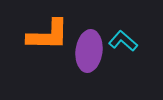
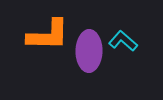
purple ellipse: rotated 6 degrees counterclockwise
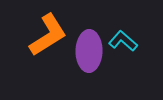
orange L-shape: rotated 33 degrees counterclockwise
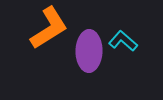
orange L-shape: moved 1 px right, 7 px up
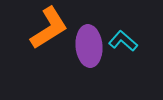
purple ellipse: moved 5 px up; rotated 6 degrees counterclockwise
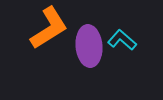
cyan L-shape: moved 1 px left, 1 px up
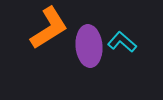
cyan L-shape: moved 2 px down
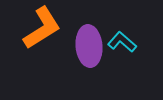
orange L-shape: moved 7 px left
